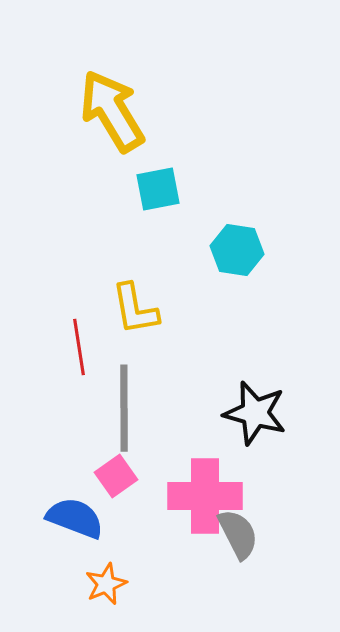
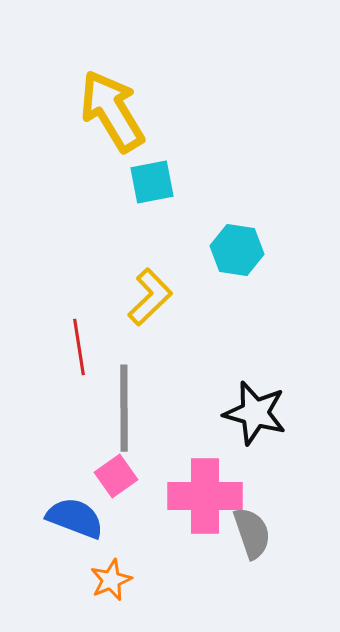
cyan square: moved 6 px left, 7 px up
yellow L-shape: moved 15 px right, 12 px up; rotated 124 degrees counterclockwise
gray semicircle: moved 14 px right, 1 px up; rotated 8 degrees clockwise
orange star: moved 5 px right, 4 px up
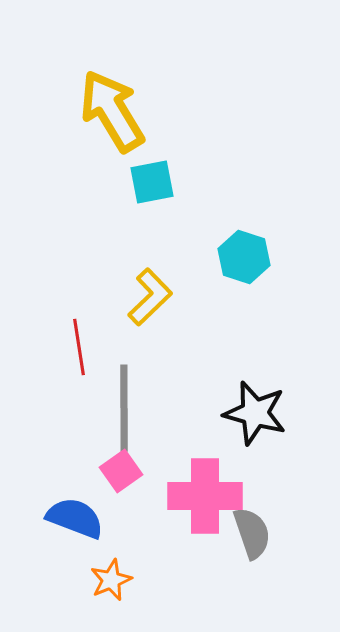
cyan hexagon: moved 7 px right, 7 px down; rotated 9 degrees clockwise
pink square: moved 5 px right, 5 px up
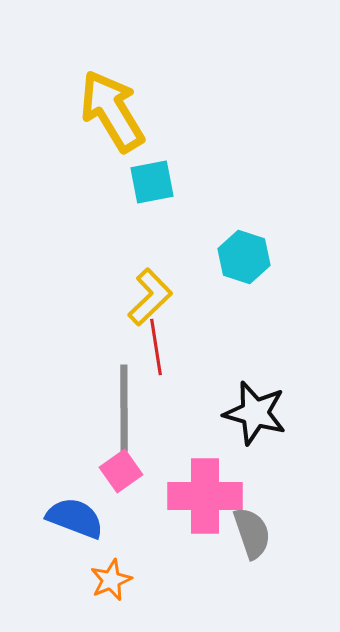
red line: moved 77 px right
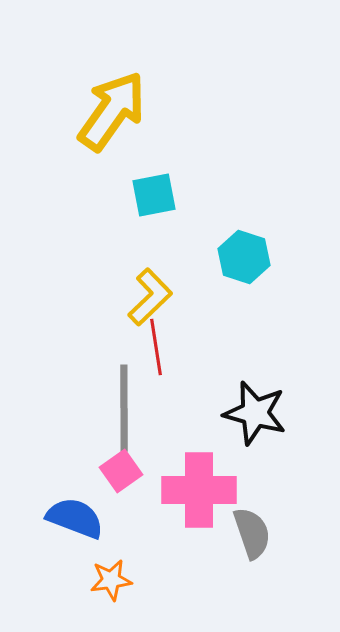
yellow arrow: rotated 66 degrees clockwise
cyan square: moved 2 px right, 13 px down
pink cross: moved 6 px left, 6 px up
orange star: rotated 15 degrees clockwise
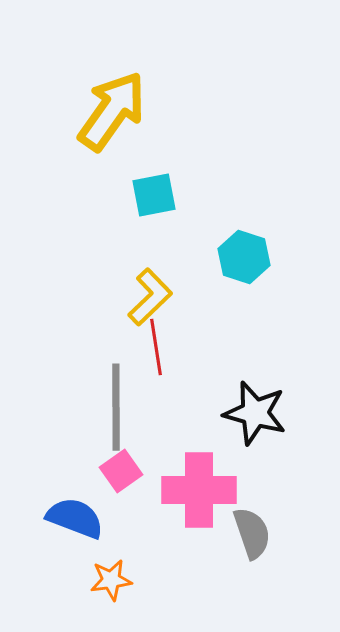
gray line: moved 8 px left, 1 px up
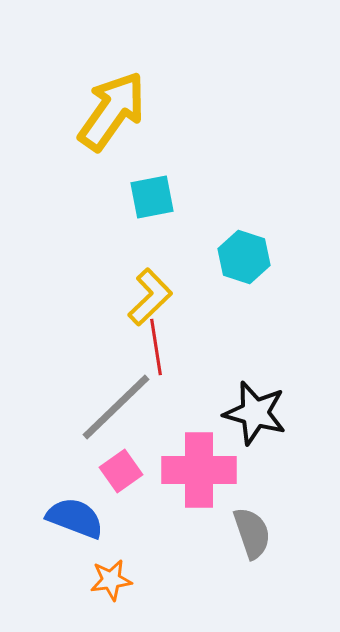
cyan square: moved 2 px left, 2 px down
gray line: rotated 46 degrees clockwise
pink cross: moved 20 px up
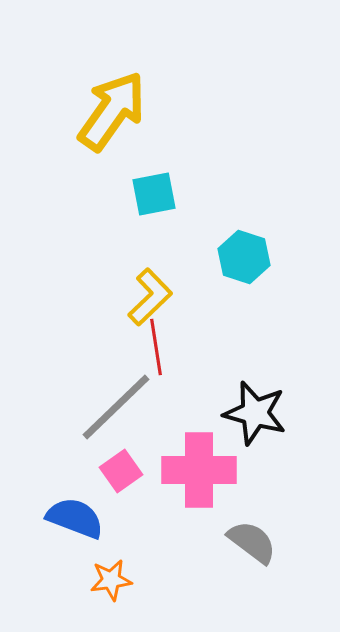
cyan square: moved 2 px right, 3 px up
gray semicircle: moved 9 px down; rotated 34 degrees counterclockwise
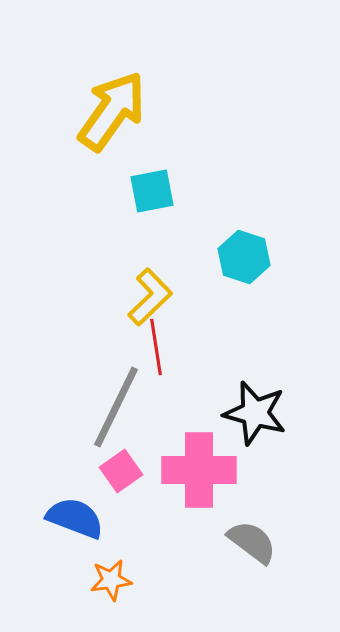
cyan square: moved 2 px left, 3 px up
gray line: rotated 20 degrees counterclockwise
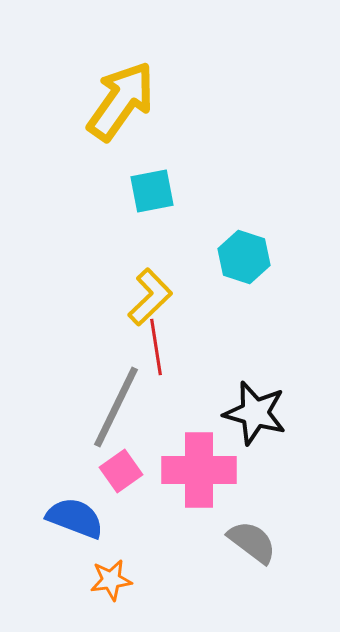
yellow arrow: moved 9 px right, 10 px up
